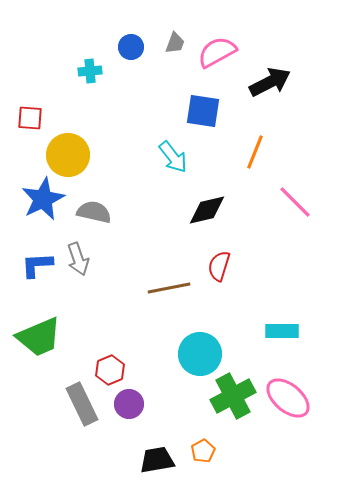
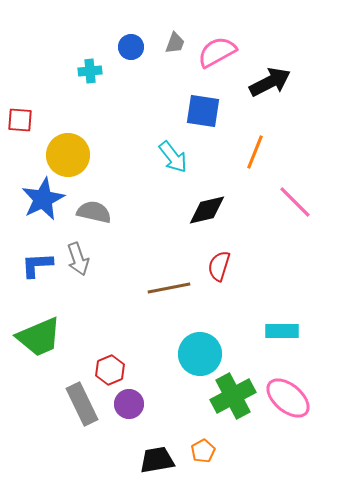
red square: moved 10 px left, 2 px down
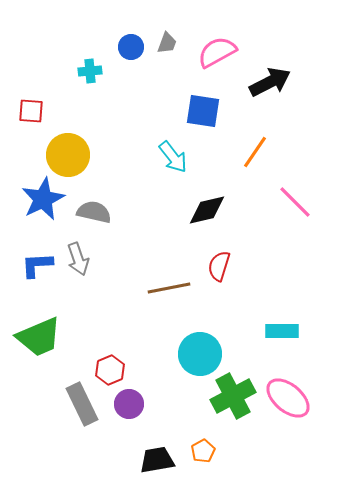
gray trapezoid: moved 8 px left
red square: moved 11 px right, 9 px up
orange line: rotated 12 degrees clockwise
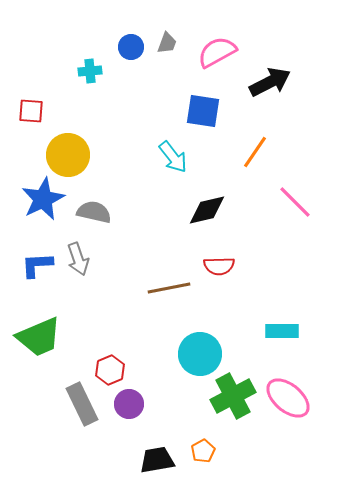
red semicircle: rotated 108 degrees counterclockwise
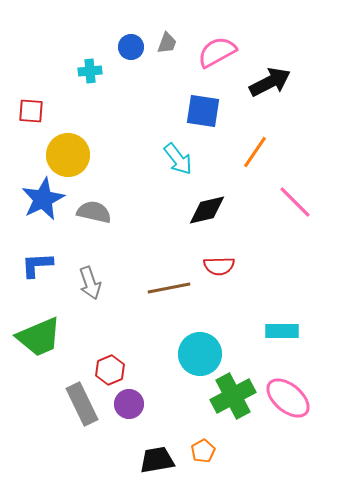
cyan arrow: moved 5 px right, 2 px down
gray arrow: moved 12 px right, 24 px down
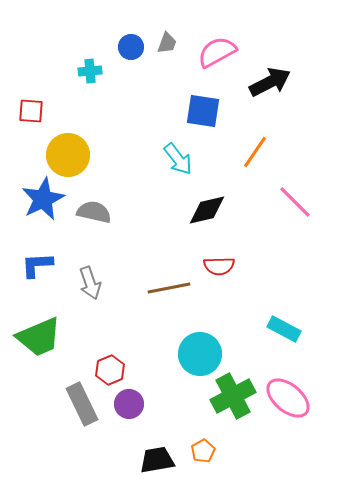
cyan rectangle: moved 2 px right, 2 px up; rotated 28 degrees clockwise
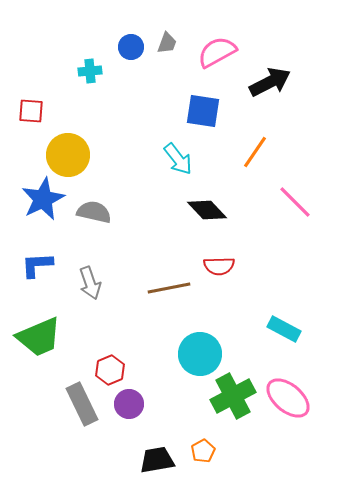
black diamond: rotated 60 degrees clockwise
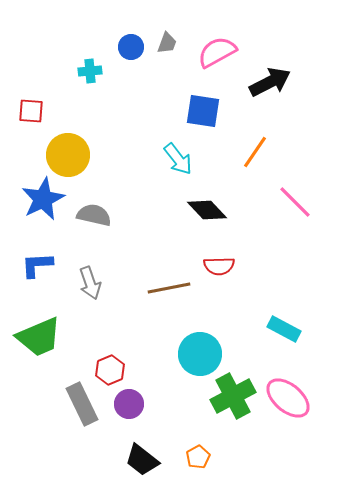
gray semicircle: moved 3 px down
orange pentagon: moved 5 px left, 6 px down
black trapezoid: moved 15 px left; rotated 132 degrees counterclockwise
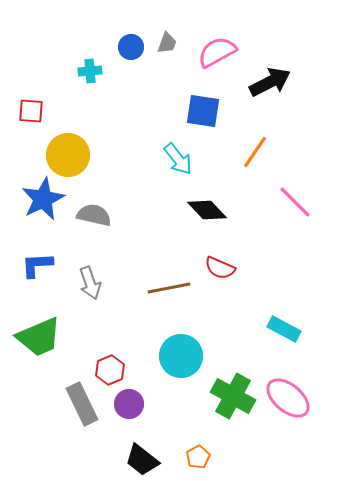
red semicircle: moved 1 px right, 2 px down; rotated 24 degrees clockwise
cyan circle: moved 19 px left, 2 px down
green cross: rotated 33 degrees counterclockwise
